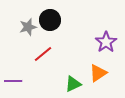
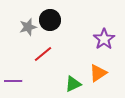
purple star: moved 2 px left, 3 px up
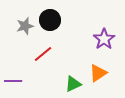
gray star: moved 3 px left, 1 px up
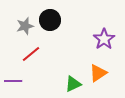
red line: moved 12 px left
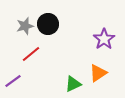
black circle: moved 2 px left, 4 px down
purple line: rotated 36 degrees counterclockwise
